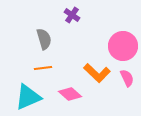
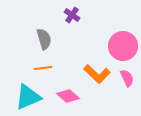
orange L-shape: moved 1 px down
pink diamond: moved 2 px left, 2 px down
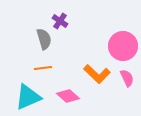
purple cross: moved 12 px left, 6 px down
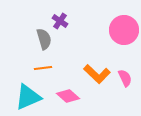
pink circle: moved 1 px right, 16 px up
pink semicircle: moved 2 px left
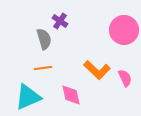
orange L-shape: moved 4 px up
pink diamond: moved 3 px right, 1 px up; rotated 35 degrees clockwise
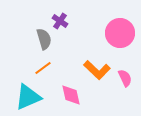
pink circle: moved 4 px left, 3 px down
orange line: rotated 30 degrees counterclockwise
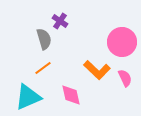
pink circle: moved 2 px right, 9 px down
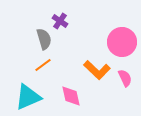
orange line: moved 3 px up
pink diamond: moved 1 px down
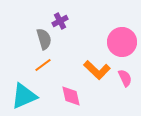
purple cross: rotated 28 degrees clockwise
cyan triangle: moved 4 px left, 1 px up
